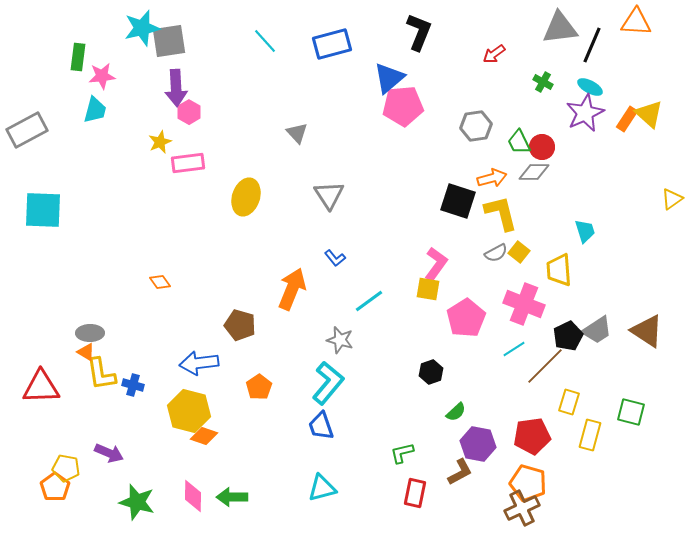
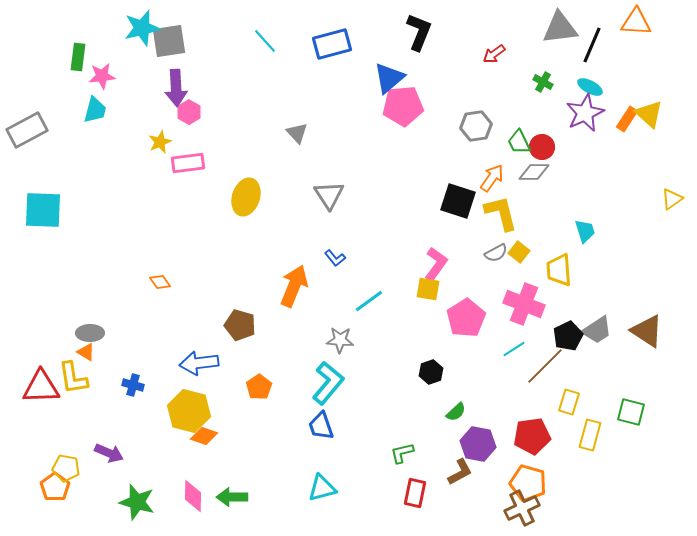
orange arrow at (492, 178): rotated 40 degrees counterclockwise
orange arrow at (292, 289): moved 2 px right, 3 px up
gray star at (340, 340): rotated 12 degrees counterclockwise
yellow L-shape at (101, 374): moved 28 px left, 4 px down
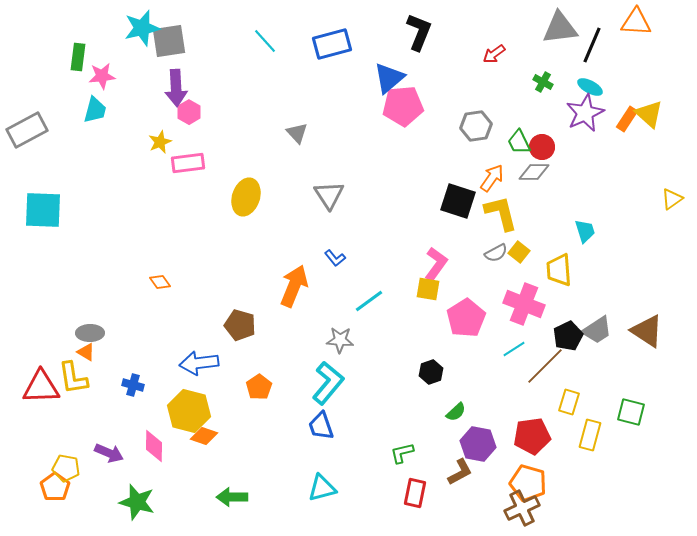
pink diamond at (193, 496): moved 39 px left, 50 px up
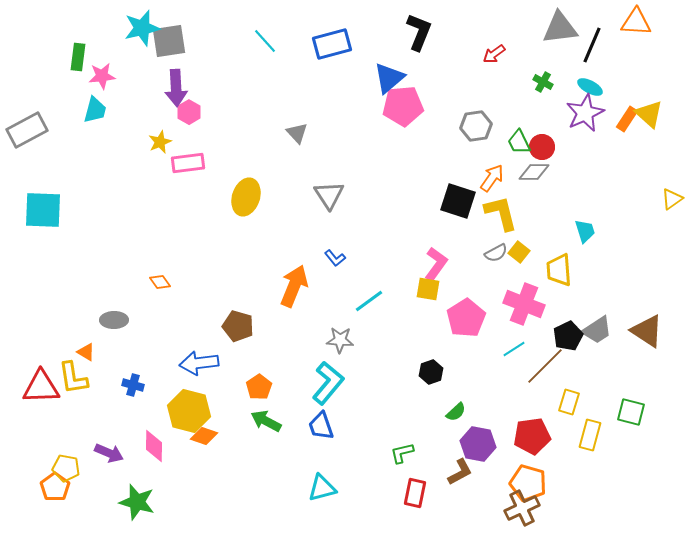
brown pentagon at (240, 325): moved 2 px left, 1 px down
gray ellipse at (90, 333): moved 24 px right, 13 px up
green arrow at (232, 497): moved 34 px right, 76 px up; rotated 28 degrees clockwise
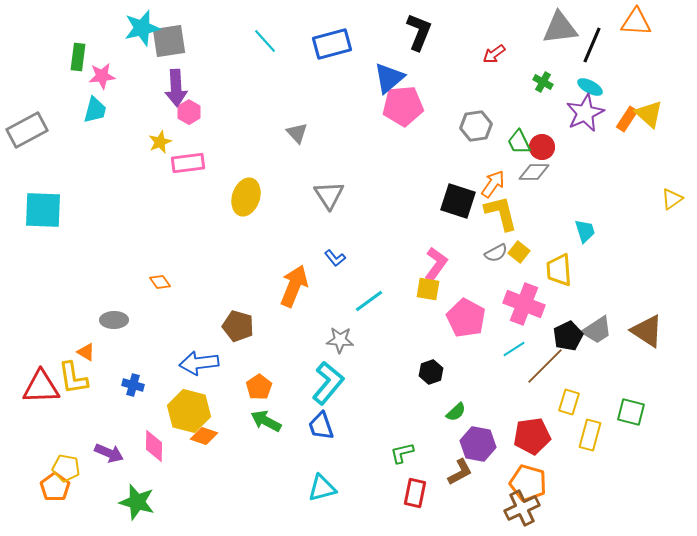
orange arrow at (492, 178): moved 1 px right, 6 px down
pink pentagon at (466, 318): rotated 12 degrees counterclockwise
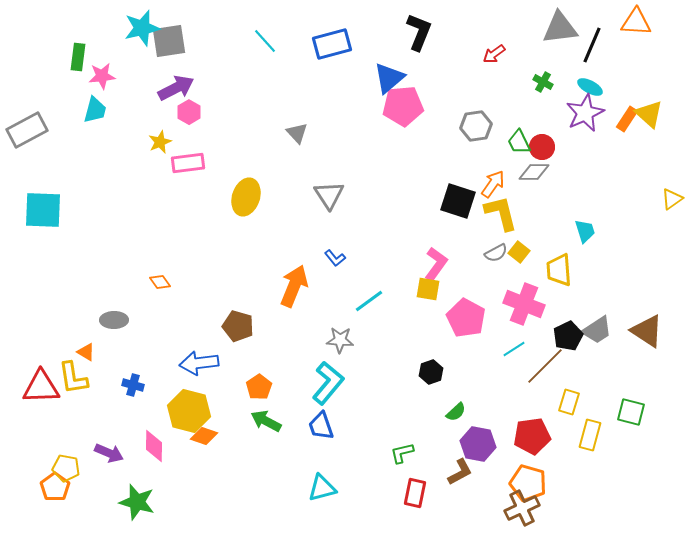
purple arrow at (176, 88): rotated 114 degrees counterclockwise
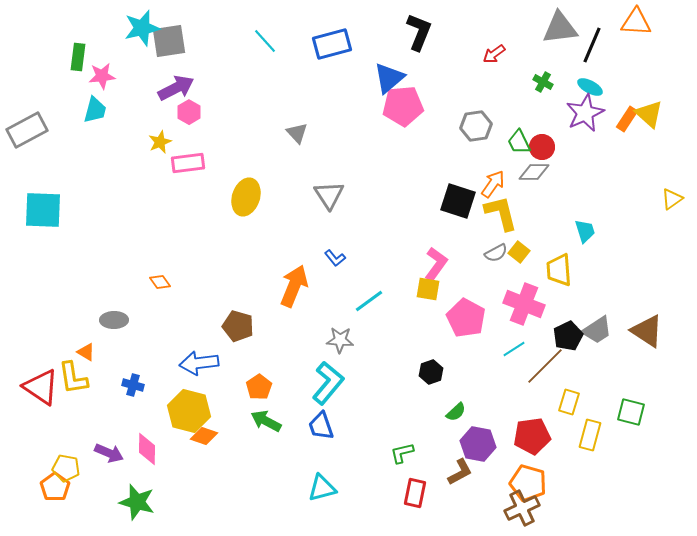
red triangle at (41, 387): rotated 36 degrees clockwise
pink diamond at (154, 446): moved 7 px left, 3 px down
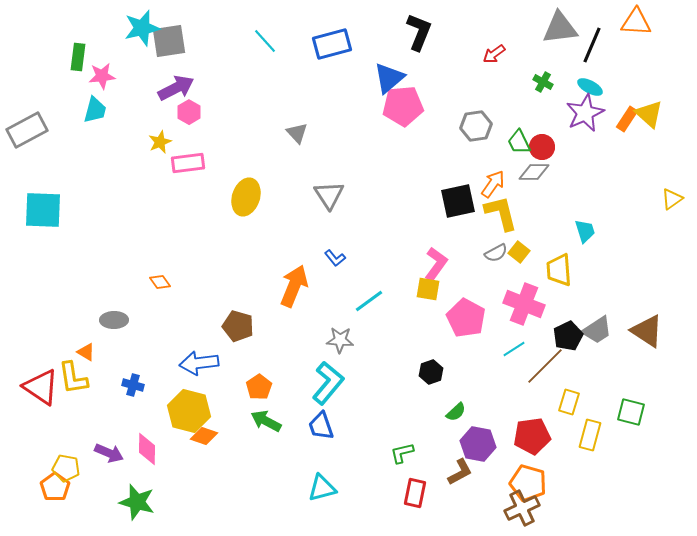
black square at (458, 201): rotated 30 degrees counterclockwise
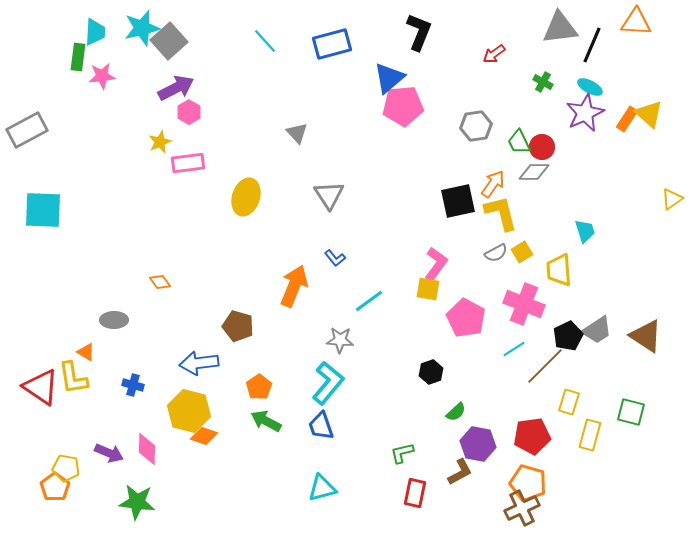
gray square at (169, 41): rotated 33 degrees counterclockwise
cyan trapezoid at (95, 110): moved 78 px up; rotated 12 degrees counterclockwise
yellow square at (519, 252): moved 3 px right; rotated 20 degrees clockwise
brown triangle at (647, 331): moved 1 px left, 5 px down
green star at (137, 502): rotated 9 degrees counterclockwise
